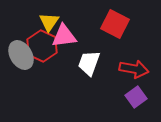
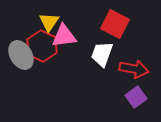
white trapezoid: moved 13 px right, 9 px up
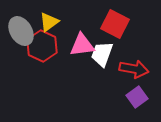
yellow triangle: rotated 20 degrees clockwise
pink triangle: moved 18 px right, 9 px down
gray ellipse: moved 24 px up
purple square: moved 1 px right
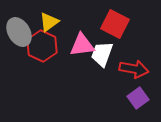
gray ellipse: moved 2 px left, 1 px down
purple square: moved 1 px right, 1 px down
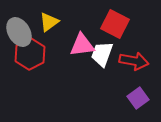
red hexagon: moved 12 px left, 8 px down; rotated 8 degrees clockwise
red arrow: moved 8 px up
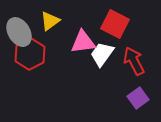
yellow triangle: moved 1 px right, 1 px up
pink triangle: moved 1 px right, 3 px up
white trapezoid: rotated 16 degrees clockwise
red arrow: rotated 128 degrees counterclockwise
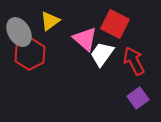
pink triangle: moved 2 px right, 3 px up; rotated 48 degrees clockwise
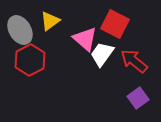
gray ellipse: moved 1 px right, 2 px up
red hexagon: moved 6 px down
red arrow: rotated 24 degrees counterclockwise
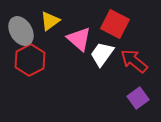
gray ellipse: moved 1 px right, 1 px down
pink triangle: moved 6 px left
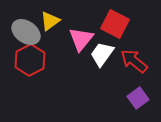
gray ellipse: moved 5 px right, 1 px down; rotated 24 degrees counterclockwise
pink triangle: moved 2 px right; rotated 28 degrees clockwise
